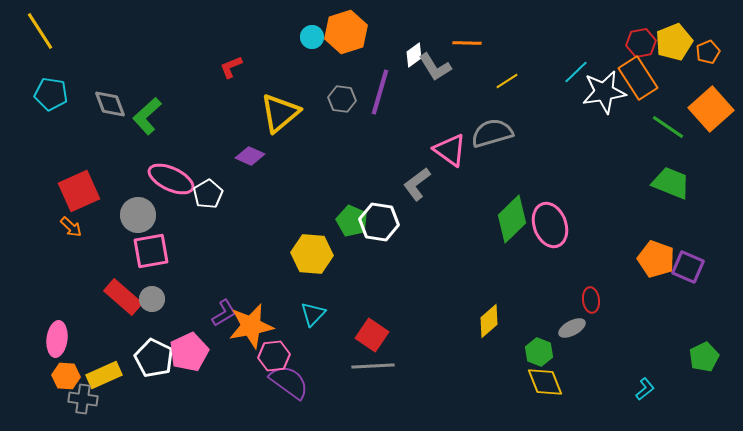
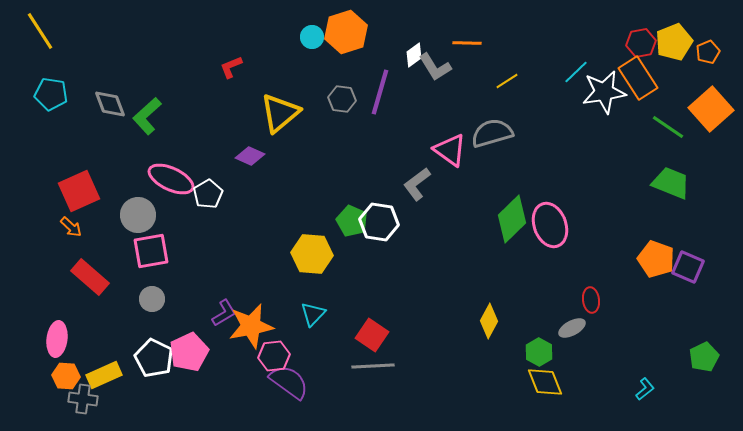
red rectangle at (123, 297): moved 33 px left, 20 px up
yellow diamond at (489, 321): rotated 20 degrees counterclockwise
green hexagon at (539, 352): rotated 8 degrees clockwise
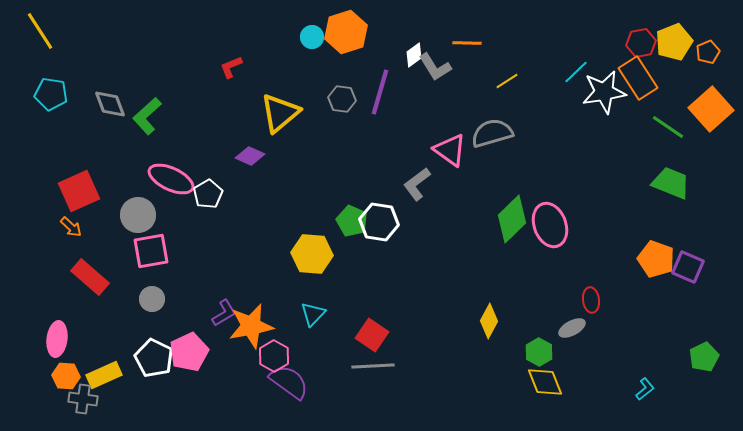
pink hexagon at (274, 356): rotated 24 degrees counterclockwise
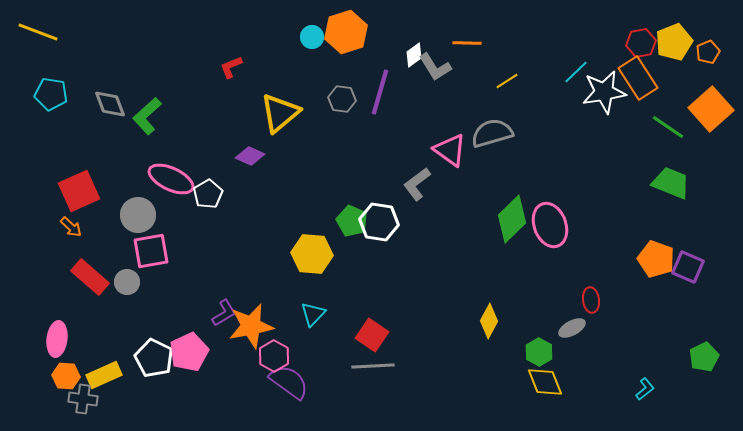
yellow line at (40, 31): moved 2 px left, 1 px down; rotated 36 degrees counterclockwise
gray circle at (152, 299): moved 25 px left, 17 px up
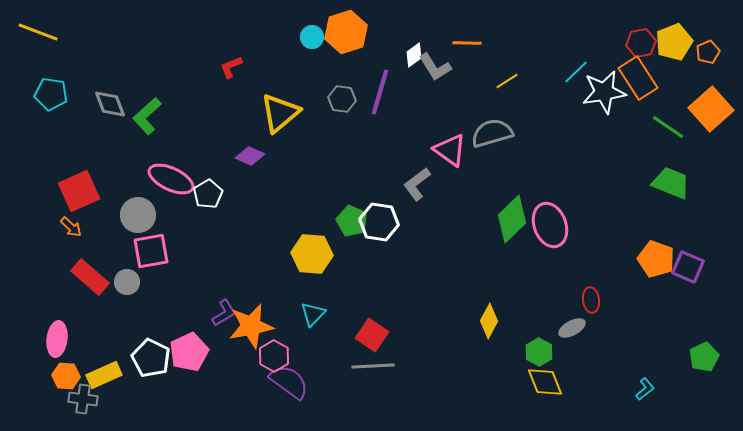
white pentagon at (154, 358): moved 3 px left
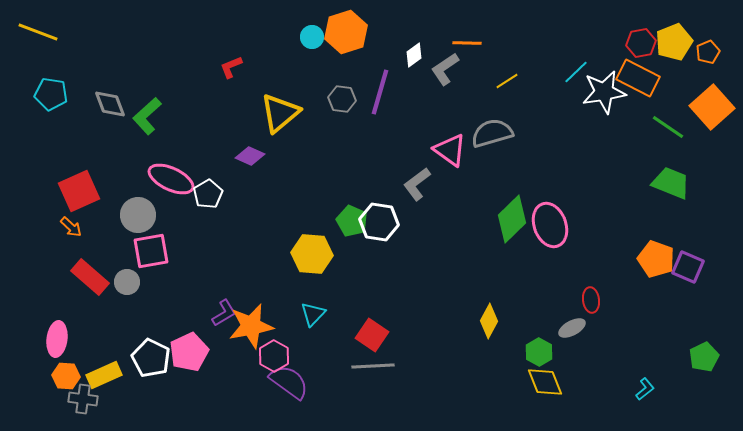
gray L-shape at (435, 67): moved 10 px right, 2 px down; rotated 88 degrees clockwise
orange rectangle at (638, 78): rotated 30 degrees counterclockwise
orange square at (711, 109): moved 1 px right, 2 px up
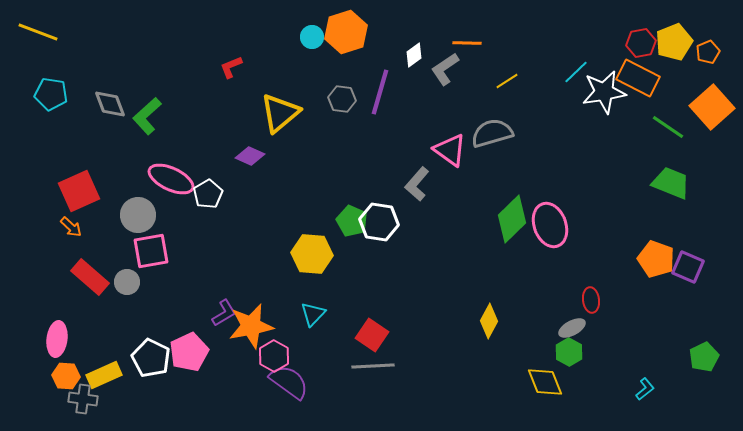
gray L-shape at (417, 184): rotated 12 degrees counterclockwise
green hexagon at (539, 352): moved 30 px right
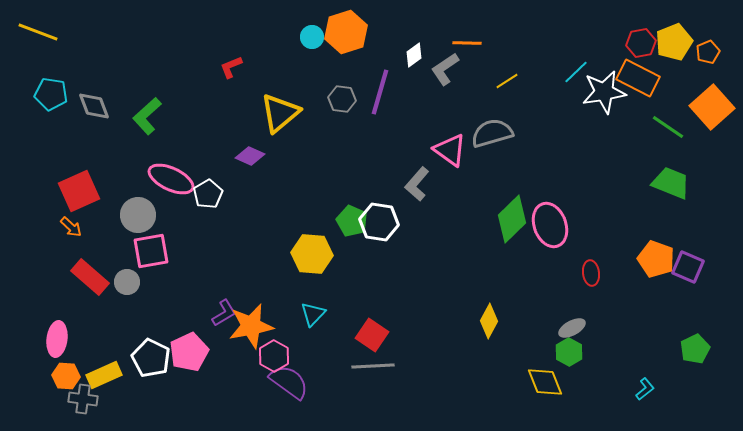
gray diamond at (110, 104): moved 16 px left, 2 px down
red ellipse at (591, 300): moved 27 px up
green pentagon at (704, 357): moved 9 px left, 8 px up
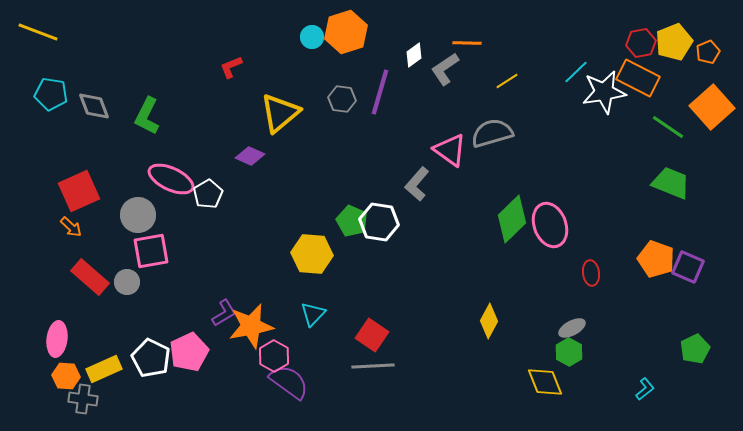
green L-shape at (147, 116): rotated 21 degrees counterclockwise
yellow rectangle at (104, 375): moved 6 px up
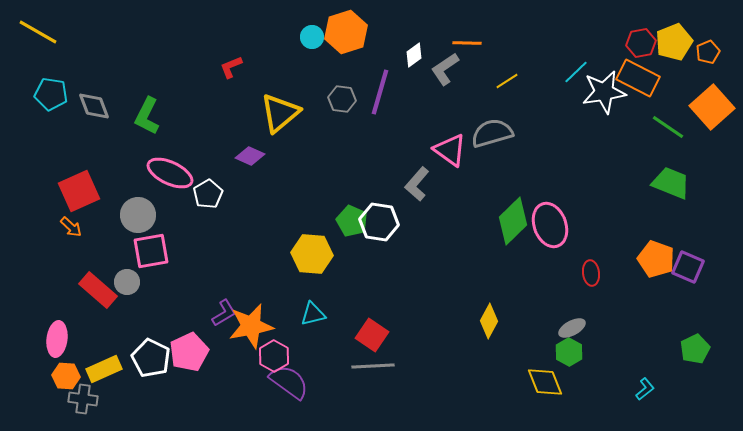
yellow line at (38, 32): rotated 9 degrees clockwise
pink ellipse at (171, 179): moved 1 px left, 6 px up
green diamond at (512, 219): moved 1 px right, 2 px down
red rectangle at (90, 277): moved 8 px right, 13 px down
cyan triangle at (313, 314): rotated 32 degrees clockwise
